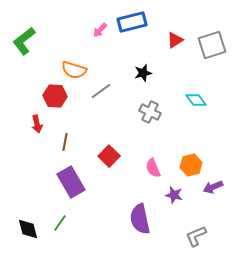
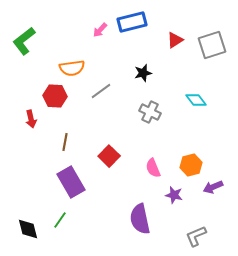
orange semicircle: moved 2 px left, 2 px up; rotated 25 degrees counterclockwise
red arrow: moved 6 px left, 5 px up
green line: moved 3 px up
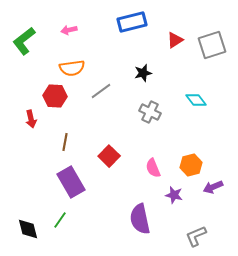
pink arrow: moved 31 px left; rotated 35 degrees clockwise
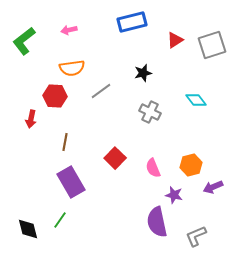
red arrow: rotated 24 degrees clockwise
red square: moved 6 px right, 2 px down
purple semicircle: moved 17 px right, 3 px down
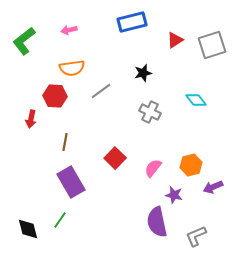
pink semicircle: rotated 60 degrees clockwise
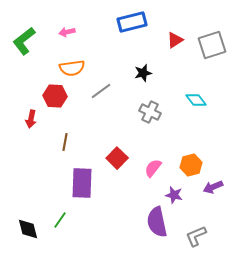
pink arrow: moved 2 px left, 2 px down
red square: moved 2 px right
purple rectangle: moved 11 px right, 1 px down; rotated 32 degrees clockwise
